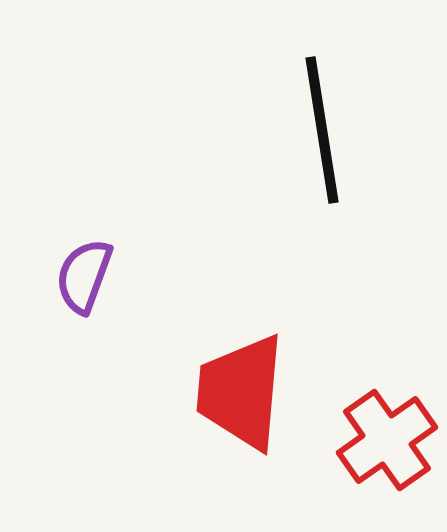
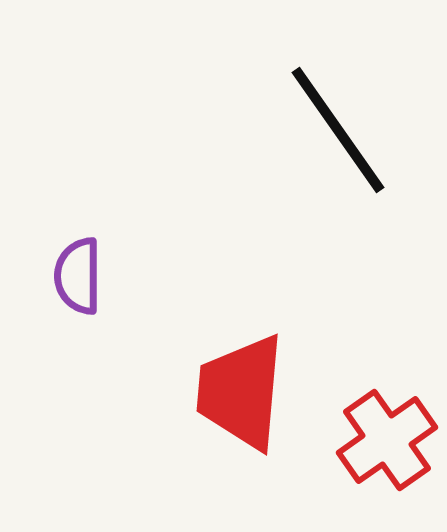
black line: moved 16 px right; rotated 26 degrees counterclockwise
purple semicircle: moved 6 px left; rotated 20 degrees counterclockwise
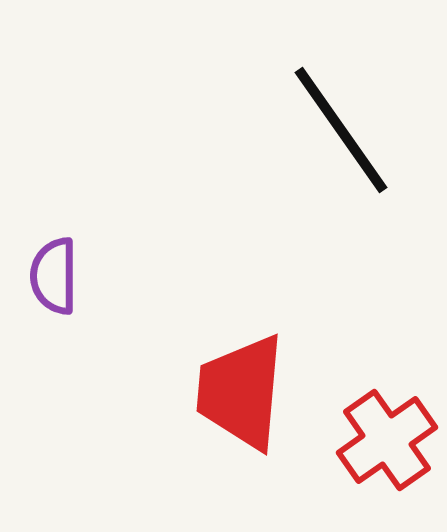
black line: moved 3 px right
purple semicircle: moved 24 px left
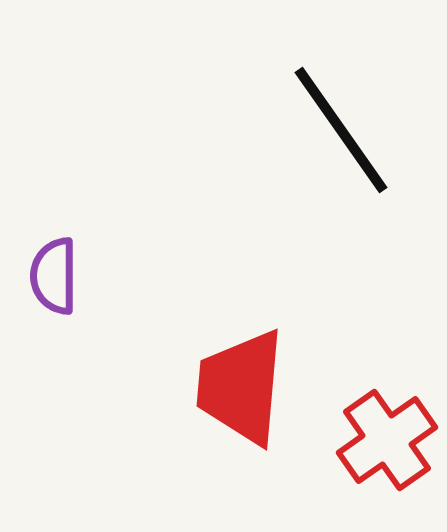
red trapezoid: moved 5 px up
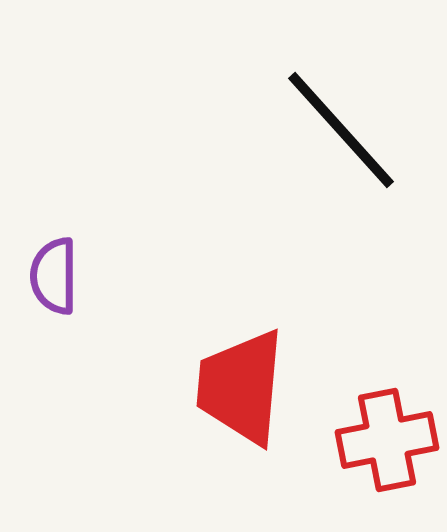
black line: rotated 7 degrees counterclockwise
red cross: rotated 24 degrees clockwise
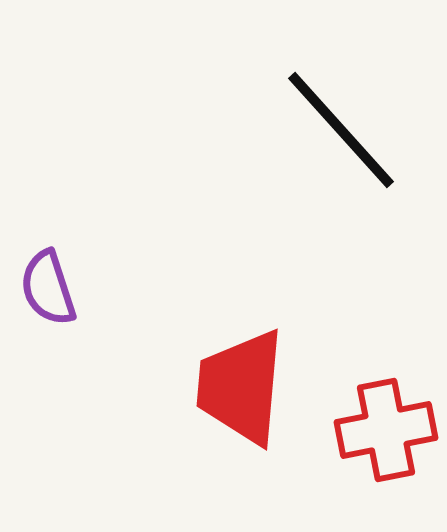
purple semicircle: moved 6 px left, 12 px down; rotated 18 degrees counterclockwise
red cross: moved 1 px left, 10 px up
